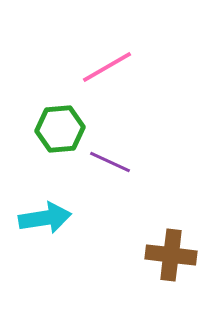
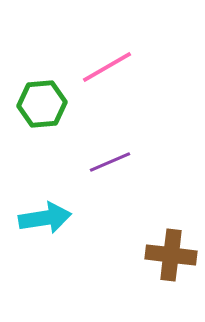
green hexagon: moved 18 px left, 25 px up
purple line: rotated 48 degrees counterclockwise
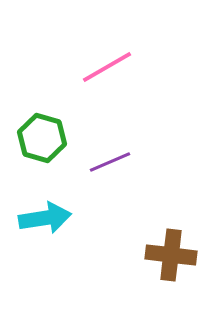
green hexagon: moved 34 px down; rotated 21 degrees clockwise
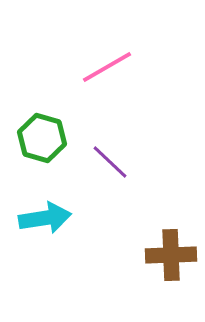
purple line: rotated 66 degrees clockwise
brown cross: rotated 9 degrees counterclockwise
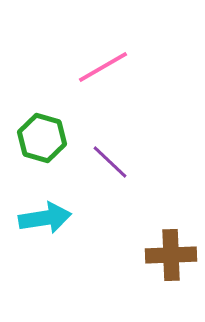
pink line: moved 4 px left
